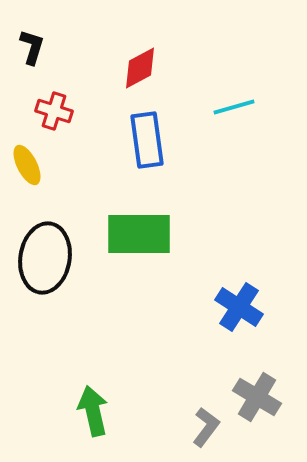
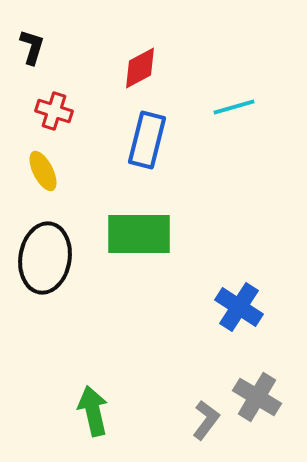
blue rectangle: rotated 22 degrees clockwise
yellow ellipse: moved 16 px right, 6 px down
gray L-shape: moved 7 px up
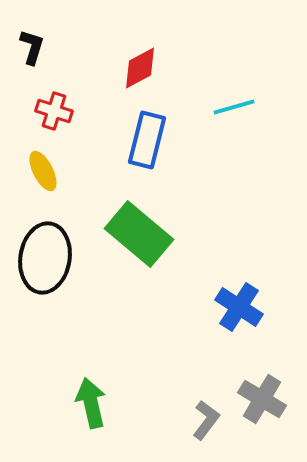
green rectangle: rotated 40 degrees clockwise
gray cross: moved 5 px right, 2 px down
green arrow: moved 2 px left, 8 px up
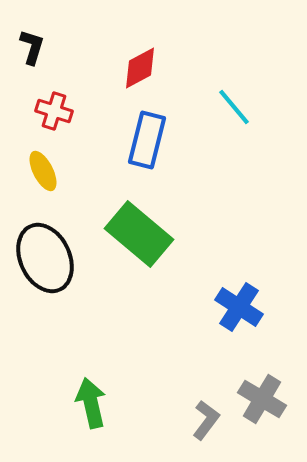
cyan line: rotated 66 degrees clockwise
black ellipse: rotated 34 degrees counterclockwise
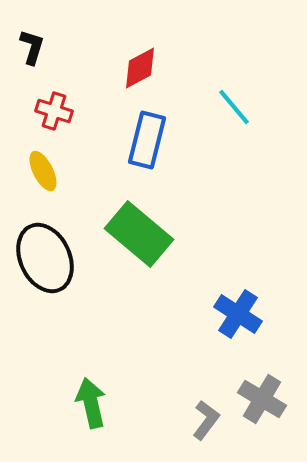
blue cross: moved 1 px left, 7 px down
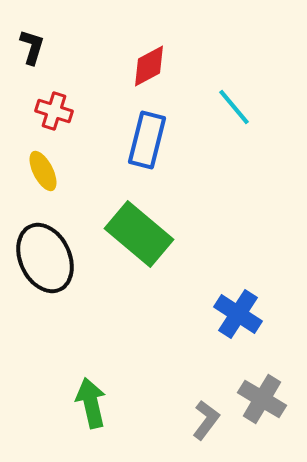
red diamond: moved 9 px right, 2 px up
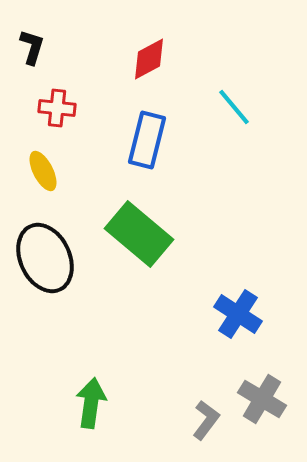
red diamond: moved 7 px up
red cross: moved 3 px right, 3 px up; rotated 12 degrees counterclockwise
green arrow: rotated 21 degrees clockwise
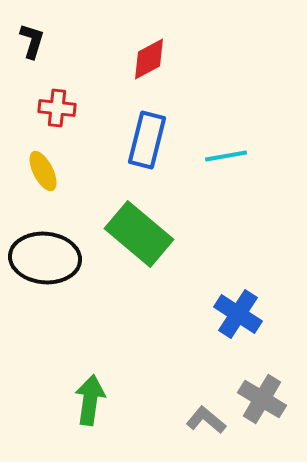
black L-shape: moved 6 px up
cyan line: moved 8 px left, 49 px down; rotated 60 degrees counterclockwise
black ellipse: rotated 60 degrees counterclockwise
green arrow: moved 1 px left, 3 px up
gray L-shape: rotated 87 degrees counterclockwise
